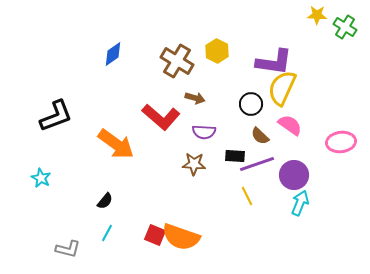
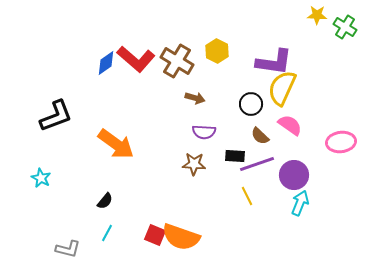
blue diamond: moved 7 px left, 9 px down
red L-shape: moved 25 px left, 58 px up
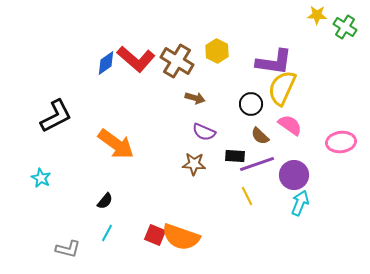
black L-shape: rotated 6 degrees counterclockwise
purple semicircle: rotated 20 degrees clockwise
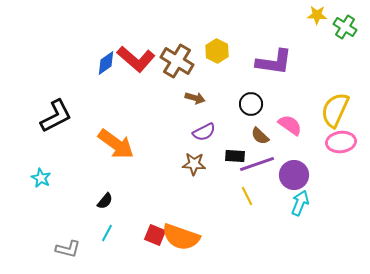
yellow semicircle: moved 53 px right, 22 px down
purple semicircle: rotated 50 degrees counterclockwise
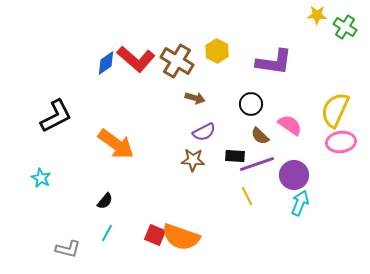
brown star: moved 1 px left, 4 px up
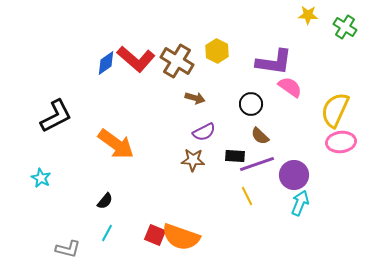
yellow star: moved 9 px left
pink semicircle: moved 38 px up
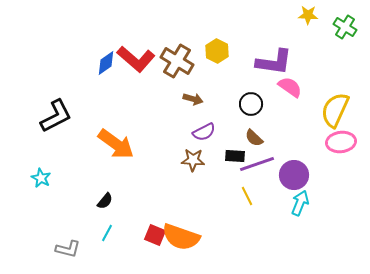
brown arrow: moved 2 px left, 1 px down
brown semicircle: moved 6 px left, 2 px down
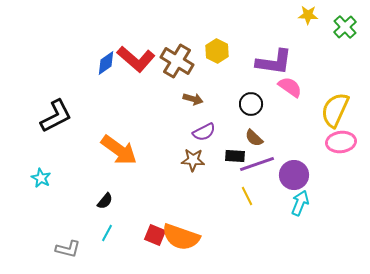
green cross: rotated 15 degrees clockwise
orange arrow: moved 3 px right, 6 px down
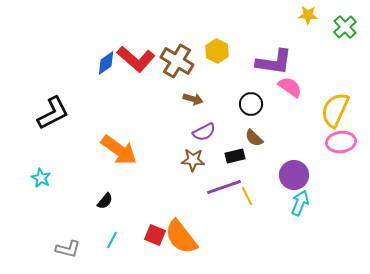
black L-shape: moved 3 px left, 3 px up
black rectangle: rotated 18 degrees counterclockwise
purple line: moved 33 px left, 23 px down
cyan line: moved 5 px right, 7 px down
orange semicircle: rotated 33 degrees clockwise
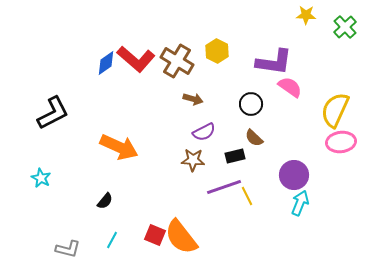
yellow star: moved 2 px left
orange arrow: moved 3 px up; rotated 12 degrees counterclockwise
